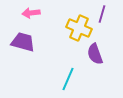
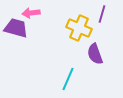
purple trapezoid: moved 7 px left, 14 px up
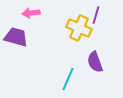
purple line: moved 6 px left, 1 px down
purple trapezoid: moved 9 px down
purple semicircle: moved 8 px down
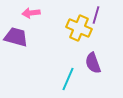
purple semicircle: moved 2 px left, 1 px down
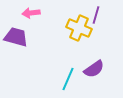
purple semicircle: moved 1 px right, 6 px down; rotated 105 degrees counterclockwise
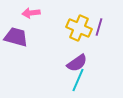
purple line: moved 3 px right, 12 px down
purple semicircle: moved 17 px left, 6 px up
cyan line: moved 10 px right, 1 px down
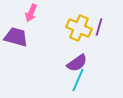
pink arrow: rotated 60 degrees counterclockwise
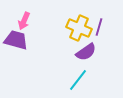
pink arrow: moved 7 px left, 8 px down
purple trapezoid: moved 3 px down
purple semicircle: moved 9 px right, 11 px up
cyan line: rotated 15 degrees clockwise
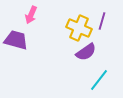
pink arrow: moved 7 px right, 6 px up
purple line: moved 3 px right, 6 px up
cyan line: moved 21 px right
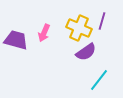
pink arrow: moved 13 px right, 18 px down
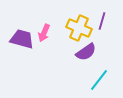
purple trapezoid: moved 6 px right, 1 px up
